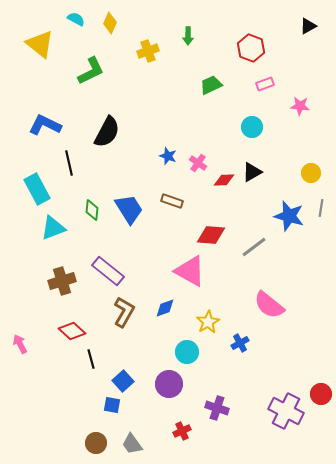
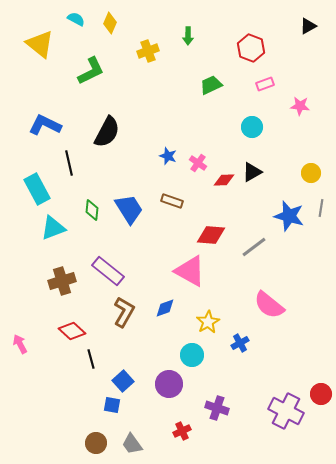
cyan circle at (187, 352): moved 5 px right, 3 px down
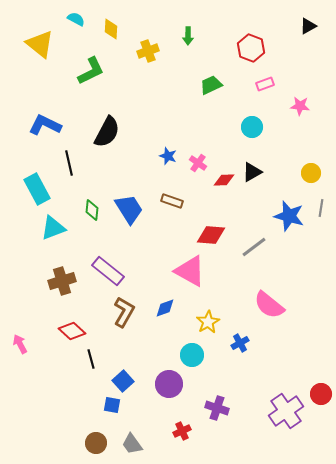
yellow diamond at (110, 23): moved 1 px right, 6 px down; rotated 20 degrees counterclockwise
purple cross at (286, 411): rotated 28 degrees clockwise
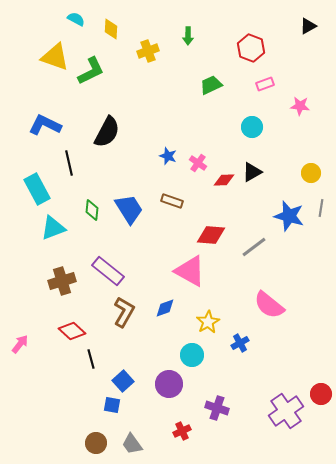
yellow triangle at (40, 44): moved 15 px right, 13 px down; rotated 20 degrees counterclockwise
pink arrow at (20, 344): rotated 66 degrees clockwise
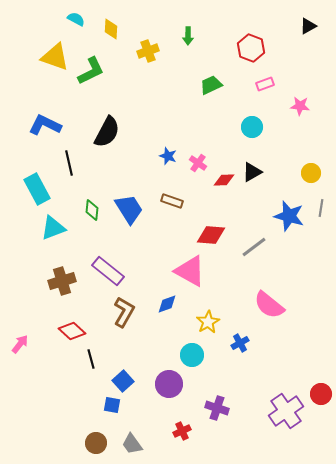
blue diamond at (165, 308): moved 2 px right, 4 px up
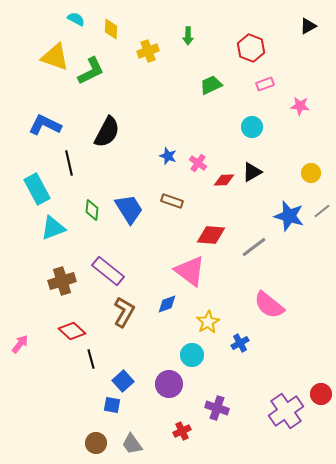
gray line at (321, 208): moved 1 px right, 3 px down; rotated 42 degrees clockwise
pink triangle at (190, 271): rotated 8 degrees clockwise
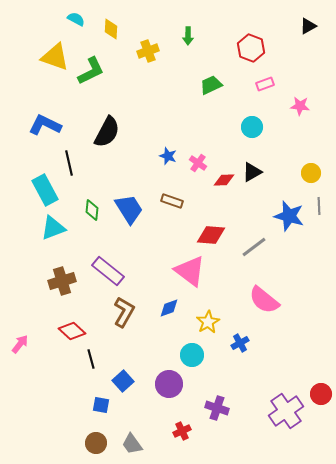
cyan rectangle at (37, 189): moved 8 px right, 1 px down
gray line at (322, 211): moved 3 px left, 5 px up; rotated 54 degrees counterclockwise
blue diamond at (167, 304): moved 2 px right, 4 px down
pink semicircle at (269, 305): moved 5 px left, 5 px up
blue square at (112, 405): moved 11 px left
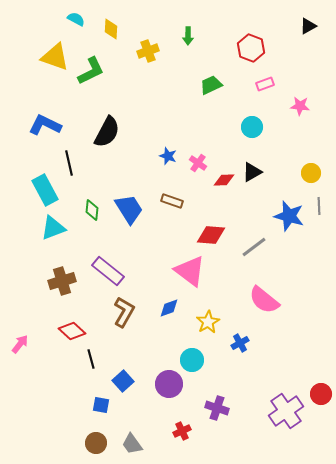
cyan circle at (192, 355): moved 5 px down
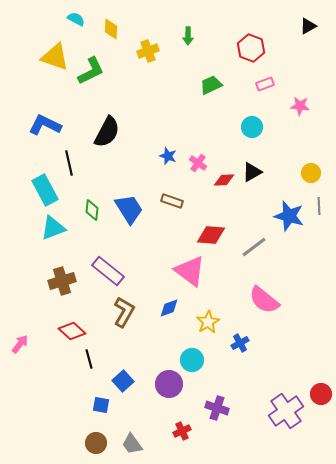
black line at (91, 359): moved 2 px left
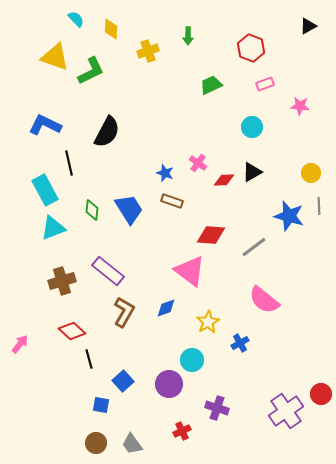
cyan semicircle at (76, 19): rotated 18 degrees clockwise
blue star at (168, 156): moved 3 px left, 17 px down
blue diamond at (169, 308): moved 3 px left
